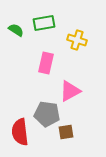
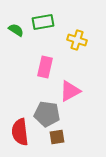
green rectangle: moved 1 px left, 1 px up
pink rectangle: moved 1 px left, 4 px down
brown square: moved 9 px left, 5 px down
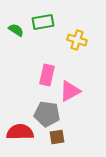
pink rectangle: moved 2 px right, 8 px down
red semicircle: rotated 96 degrees clockwise
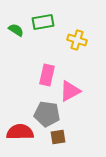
brown square: moved 1 px right
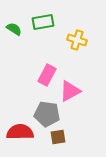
green semicircle: moved 2 px left, 1 px up
pink rectangle: rotated 15 degrees clockwise
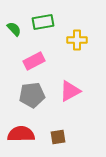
green semicircle: rotated 14 degrees clockwise
yellow cross: rotated 18 degrees counterclockwise
pink rectangle: moved 13 px left, 14 px up; rotated 35 degrees clockwise
gray pentagon: moved 15 px left, 19 px up; rotated 15 degrees counterclockwise
red semicircle: moved 1 px right, 2 px down
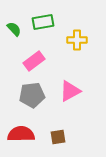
pink rectangle: rotated 10 degrees counterclockwise
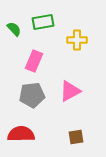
pink rectangle: rotated 30 degrees counterclockwise
brown square: moved 18 px right
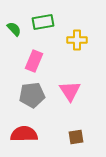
pink triangle: rotated 35 degrees counterclockwise
red semicircle: moved 3 px right
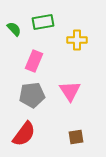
red semicircle: rotated 128 degrees clockwise
